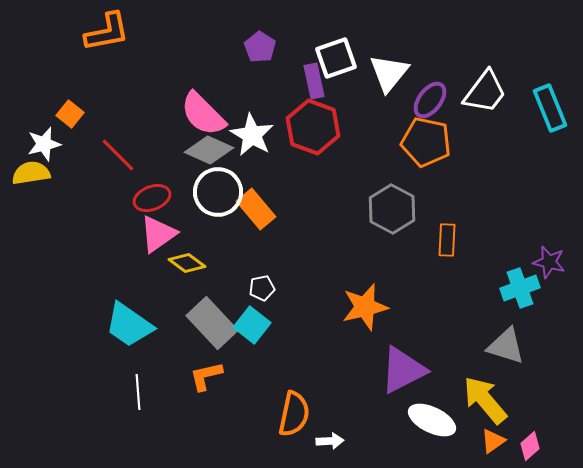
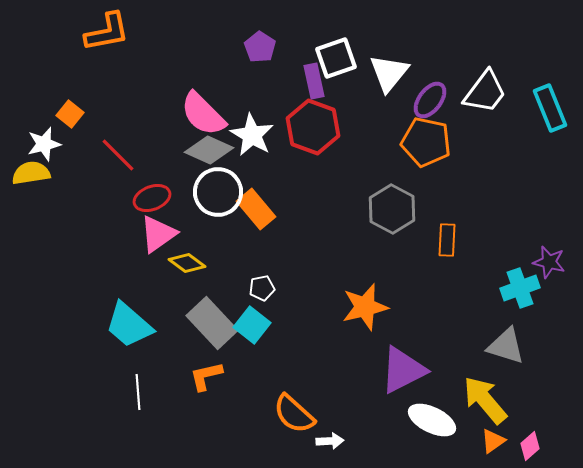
cyan trapezoid at (129, 325): rotated 6 degrees clockwise
orange semicircle at (294, 414): rotated 120 degrees clockwise
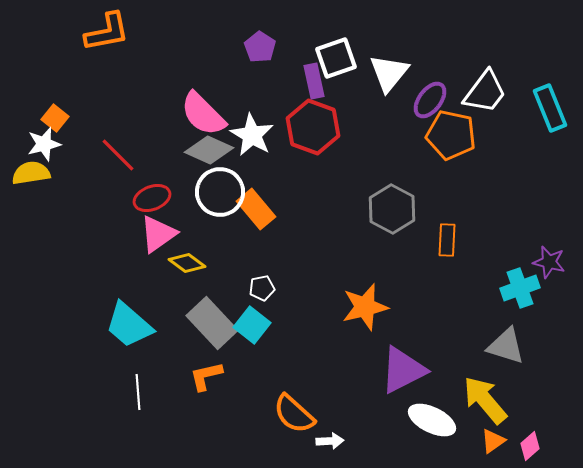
orange square at (70, 114): moved 15 px left, 4 px down
orange pentagon at (426, 142): moved 25 px right, 7 px up
white circle at (218, 192): moved 2 px right
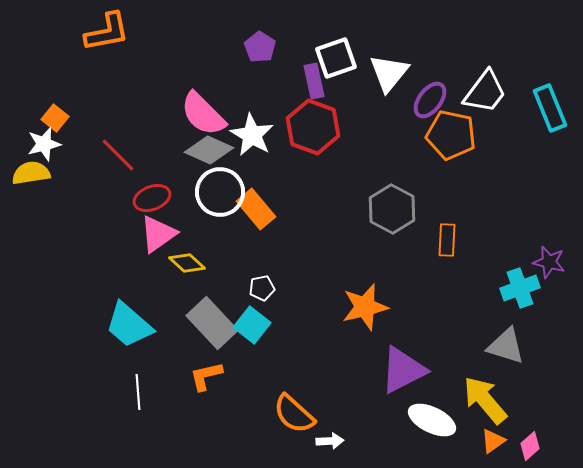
yellow diamond at (187, 263): rotated 6 degrees clockwise
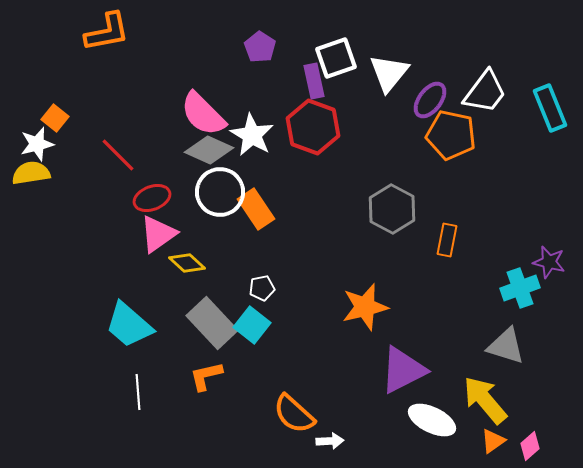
white star at (44, 144): moved 7 px left
orange rectangle at (256, 209): rotated 6 degrees clockwise
orange rectangle at (447, 240): rotated 8 degrees clockwise
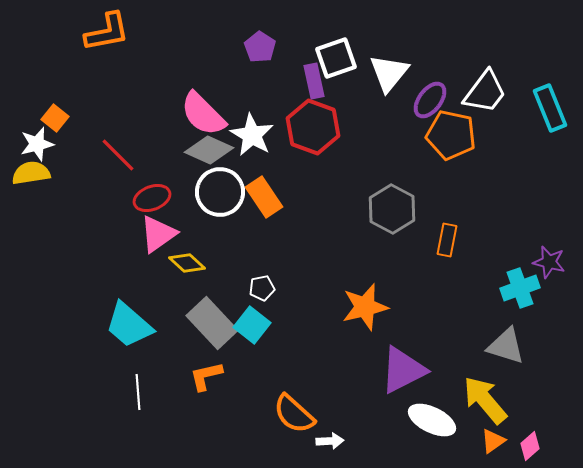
orange rectangle at (256, 209): moved 8 px right, 12 px up
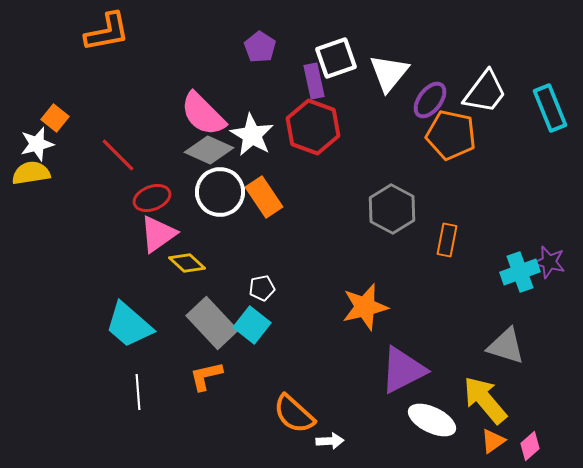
cyan cross at (520, 288): moved 16 px up
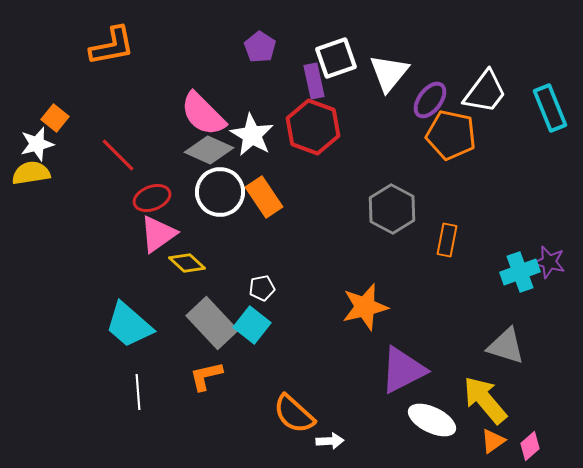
orange L-shape at (107, 32): moved 5 px right, 14 px down
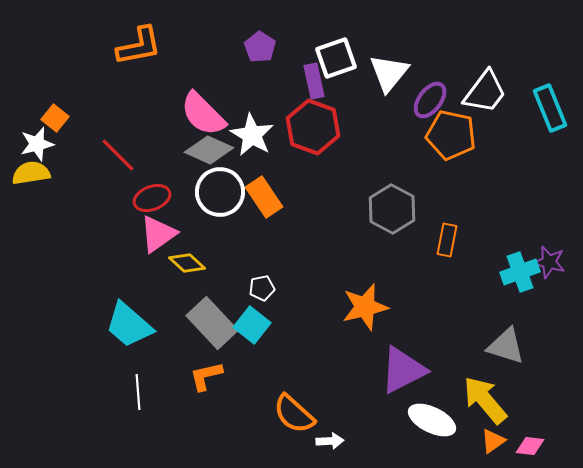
orange L-shape at (112, 46): moved 27 px right
pink diamond at (530, 446): rotated 48 degrees clockwise
